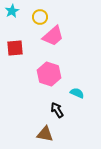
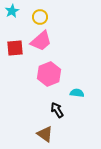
pink trapezoid: moved 12 px left, 5 px down
pink hexagon: rotated 20 degrees clockwise
cyan semicircle: rotated 16 degrees counterclockwise
brown triangle: rotated 24 degrees clockwise
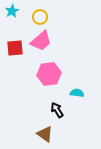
pink hexagon: rotated 15 degrees clockwise
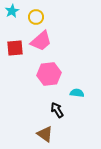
yellow circle: moved 4 px left
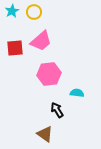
yellow circle: moved 2 px left, 5 px up
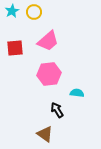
pink trapezoid: moved 7 px right
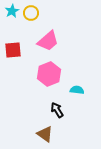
yellow circle: moved 3 px left, 1 px down
red square: moved 2 px left, 2 px down
pink hexagon: rotated 15 degrees counterclockwise
cyan semicircle: moved 3 px up
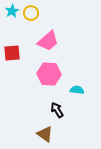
red square: moved 1 px left, 3 px down
pink hexagon: rotated 25 degrees clockwise
